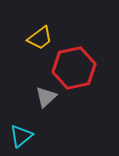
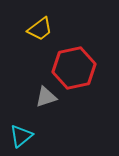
yellow trapezoid: moved 9 px up
gray triangle: rotated 25 degrees clockwise
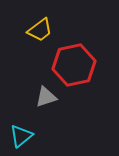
yellow trapezoid: moved 1 px down
red hexagon: moved 3 px up
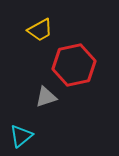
yellow trapezoid: rotated 8 degrees clockwise
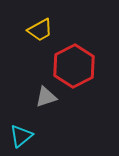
red hexagon: moved 1 px down; rotated 15 degrees counterclockwise
